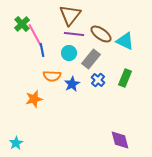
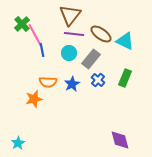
orange semicircle: moved 4 px left, 6 px down
cyan star: moved 2 px right
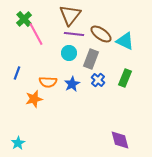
green cross: moved 2 px right, 5 px up
pink line: moved 1 px right, 1 px up
blue line: moved 25 px left, 23 px down; rotated 32 degrees clockwise
gray rectangle: rotated 18 degrees counterclockwise
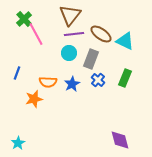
purple line: rotated 12 degrees counterclockwise
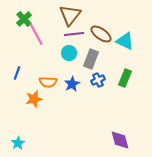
blue cross: rotated 24 degrees clockwise
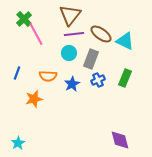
orange semicircle: moved 6 px up
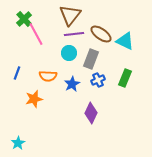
purple diamond: moved 29 px left, 27 px up; rotated 40 degrees clockwise
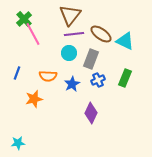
pink line: moved 3 px left
cyan star: rotated 24 degrees clockwise
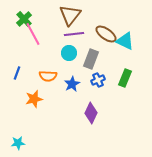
brown ellipse: moved 5 px right
